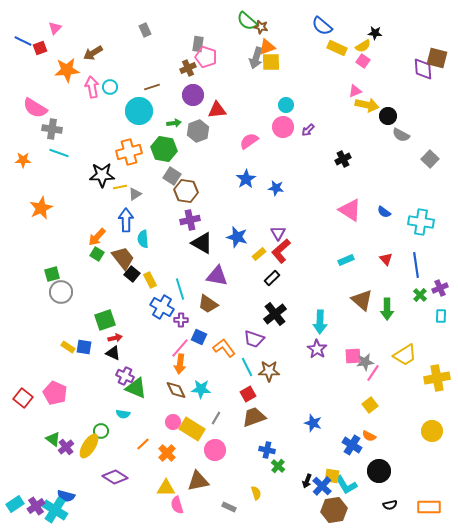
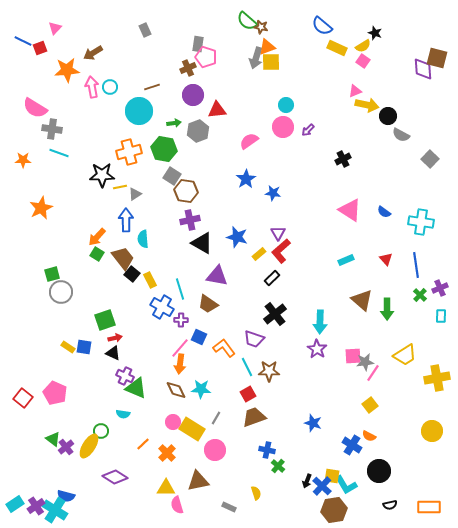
black star at (375, 33): rotated 16 degrees clockwise
blue star at (276, 188): moved 3 px left, 5 px down
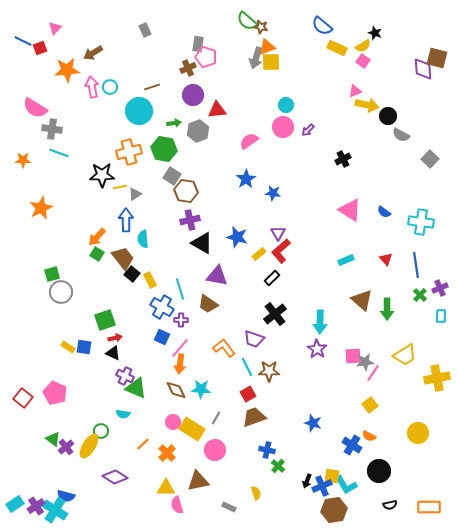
blue square at (199, 337): moved 37 px left
yellow circle at (432, 431): moved 14 px left, 2 px down
blue cross at (322, 486): rotated 24 degrees clockwise
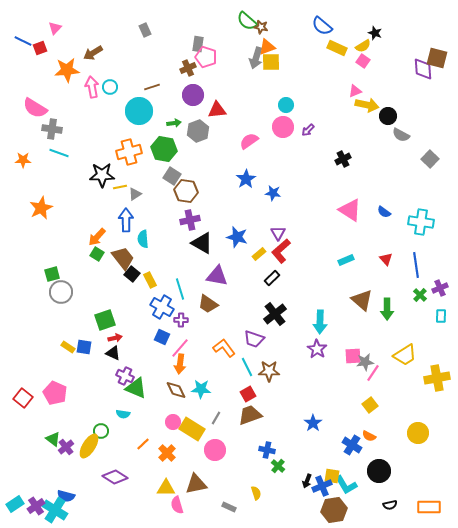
brown trapezoid at (254, 417): moved 4 px left, 2 px up
blue star at (313, 423): rotated 18 degrees clockwise
brown triangle at (198, 481): moved 2 px left, 3 px down
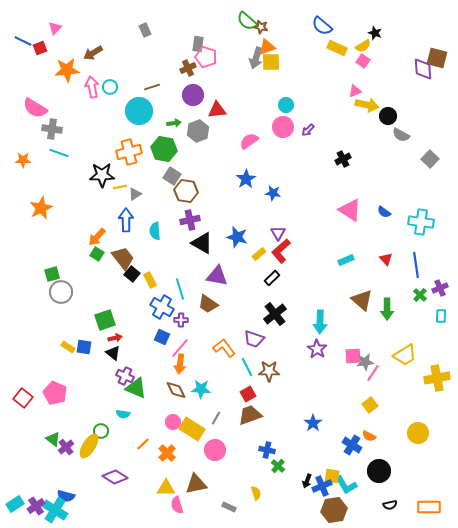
cyan semicircle at (143, 239): moved 12 px right, 8 px up
black triangle at (113, 353): rotated 14 degrees clockwise
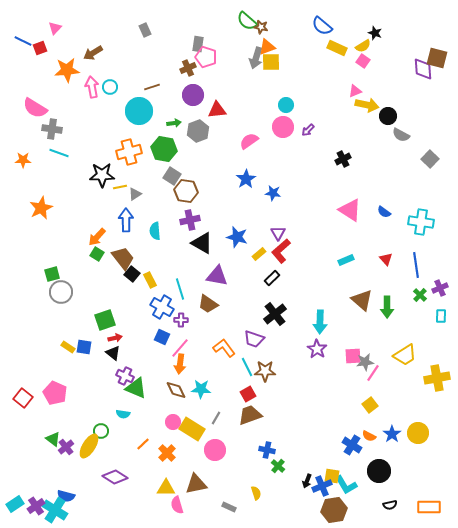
green arrow at (387, 309): moved 2 px up
brown star at (269, 371): moved 4 px left
blue star at (313, 423): moved 79 px right, 11 px down
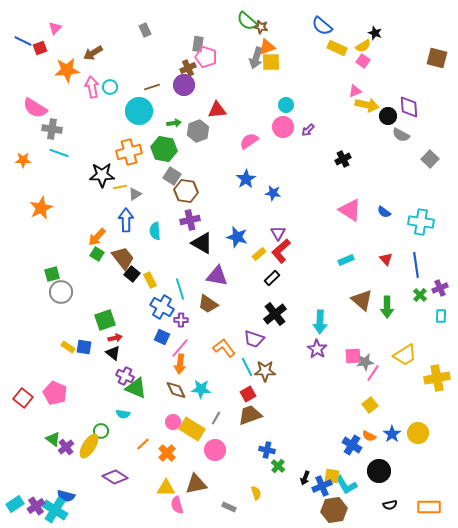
purple diamond at (423, 69): moved 14 px left, 38 px down
purple circle at (193, 95): moved 9 px left, 10 px up
black arrow at (307, 481): moved 2 px left, 3 px up
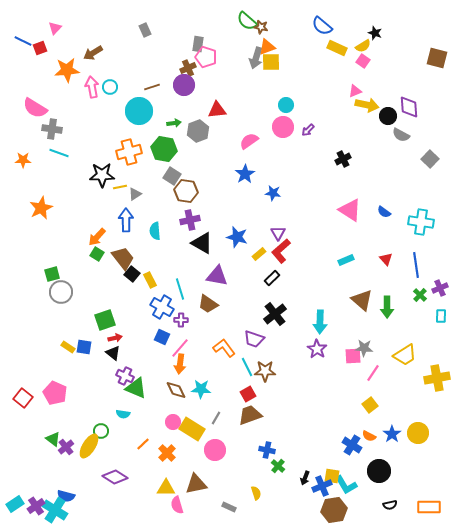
blue star at (246, 179): moved 1 px left, 5 px up
gray star at (365, 362): moved 1 px left, 14 px up; rotated 12 degrees clockwise
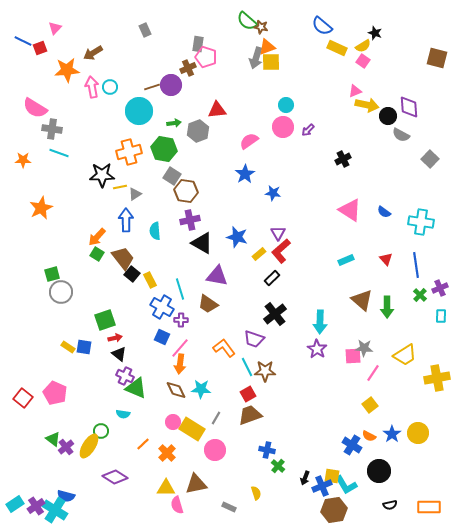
purple circle at (184, 85): moved 13 px left
black triangle at (113, 353): moved 6 px right, 1 px down
